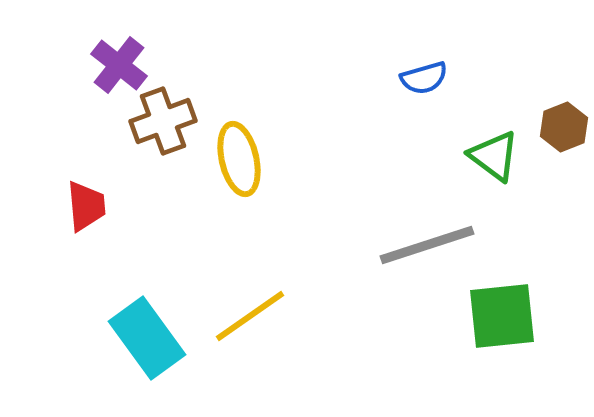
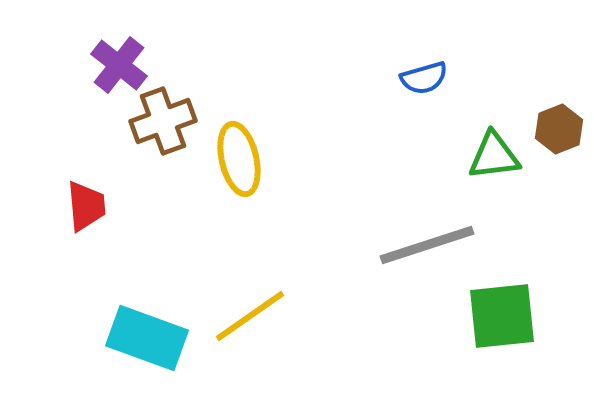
brown hexagon: moved 5 px left, 2 px down
green triangle: rotated 44 degrees counterclockwise
cyan rectangle: rotated 34 degrees counterclockwise
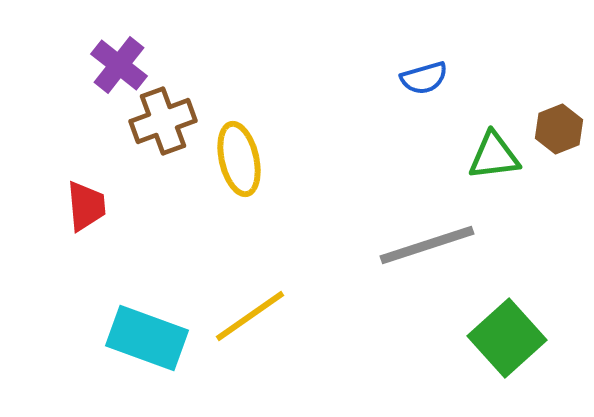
green square: moved 5 px right, 22 px down; rotated 36 degrees counterclockwise
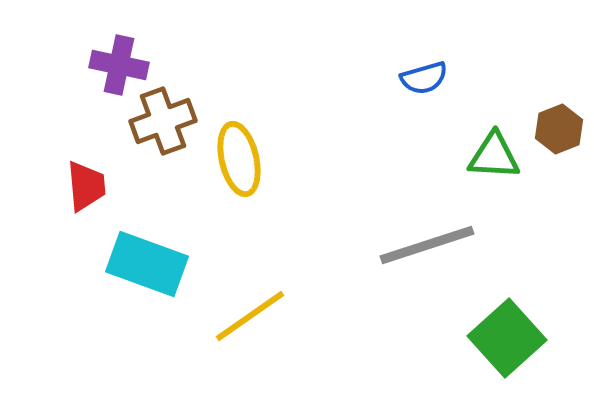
purple cross: rotated 26 degrees counterclockwise
green triangle: rotated 10 degrees clockwise
red trapezoid: moved 20 px up
cyan rectangle: moved 74 px up
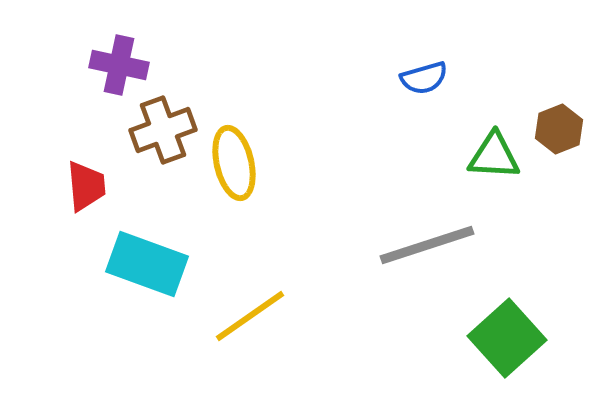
brown cross: moved 9 px down
yellow ellipse: moved 5 px left, 4 px down
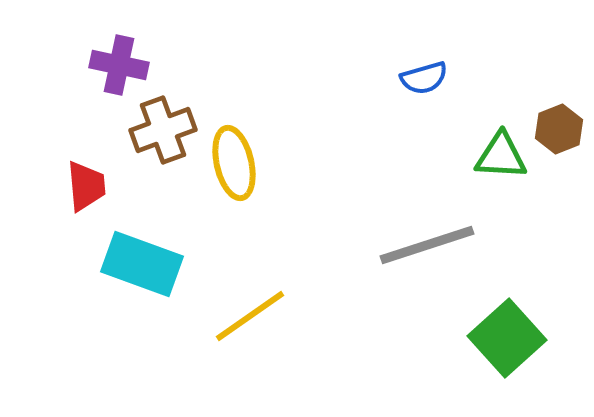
green triangle: moved 7 px right
cyan rectangle: moved 5 px left
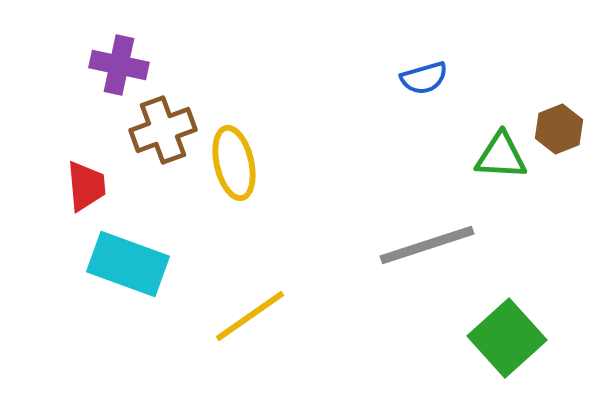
cyan rectangle: moved 14 px left
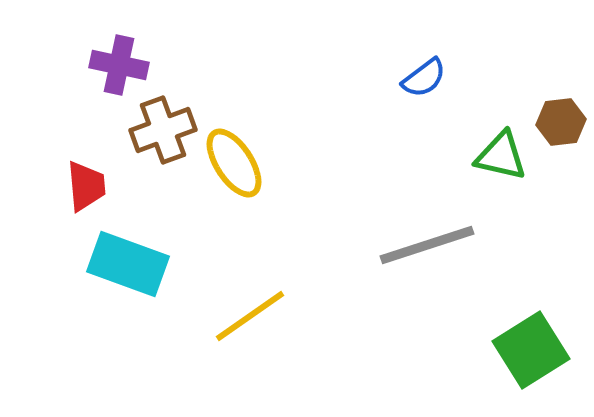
blue semicircle: rotated 21 degrees counterclockwise
brown hexagon: moved 2 px right, 7 px up; rotated 15 degrees clockwise
green triangle: rotated 10 degrees clockwise
yellow ellipse: rotated 20 degrees counterclockwise
green square: moved 24 px right, 12 px down; rotated 10 degrees clockwise
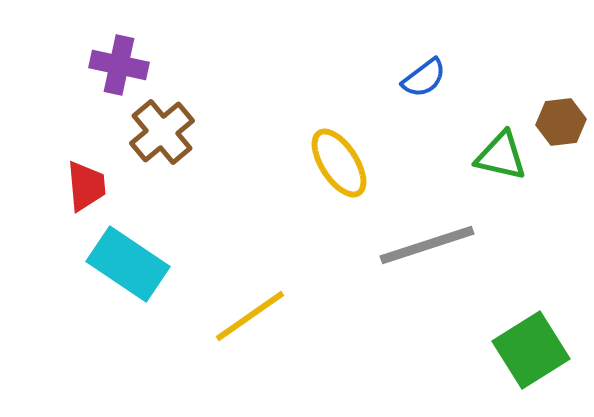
brown cross: moved 1 px left, 2 px down; rotated 20 degrees counterclockwise
yellow ellipse: moved 105 px right
cyan rectangle: rotated 14 degrees clockwise
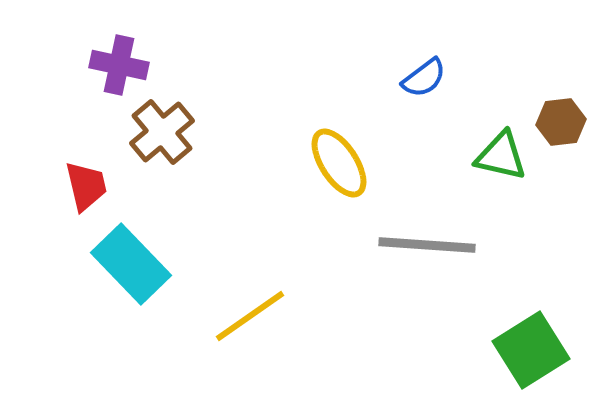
red trapezoid: rotated 8 degrees counterclockwise
gray line: rotated 22 degrees clockwise
cyan rectangle: moved 3 px right; rotated 12 degrees clockwise
